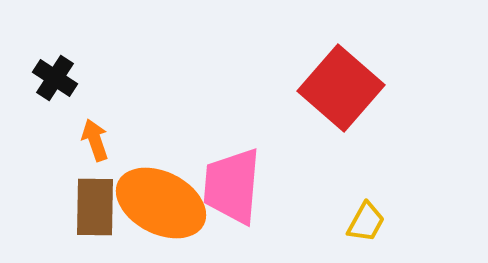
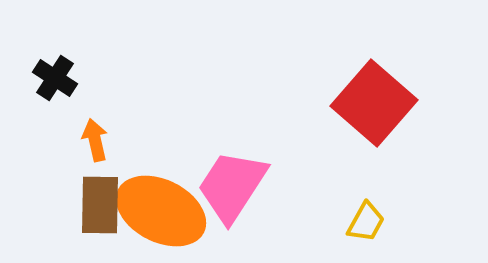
red square: moved 33 px right, 15 px down
orange arrow: rotated 6 degrees clockwise
pink trapezoid: rotated 28 degrees clockwise
orange ellipse: moved 8 px down
brown rectangle: moved 5 px right, 2 px up
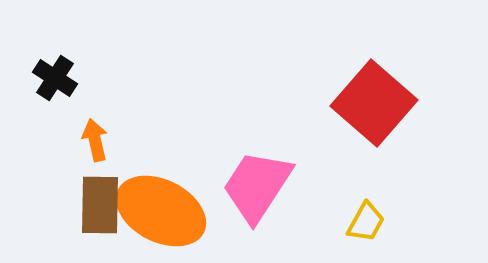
pink trapezoid: moved 25 px right
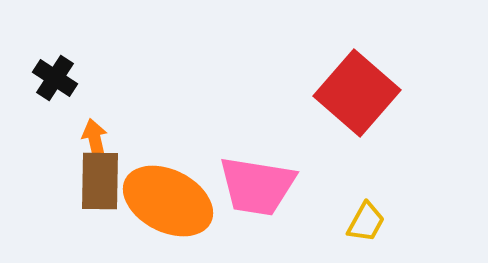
red square: moved 17 px left, 10 px up
pink trapezoid: rotated 114 degrees counterclockwise
brown rectangle: moved 24 px up
orange ellipse: moved 7 px right, 10 px up
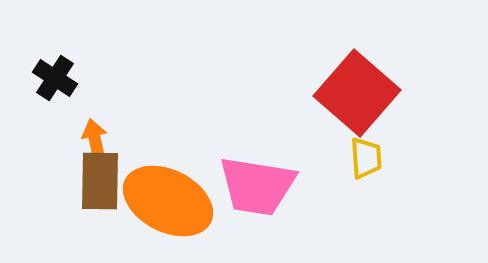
yellow trapezoid: moved 64 px up; rotated 33 degrees counterclockwise
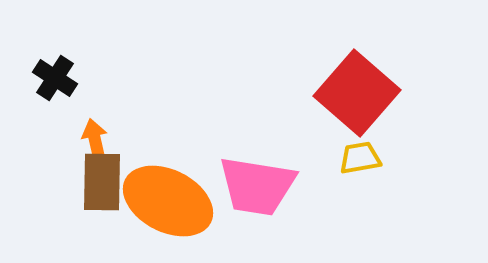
yellow trapezoid: moved 6 px left; rotated 96 degrees counterclockwise
brown rectangle: moved 2 px right, 1 px down
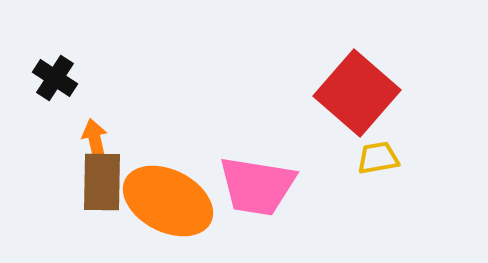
yellow trapezoid: moved 18 px right
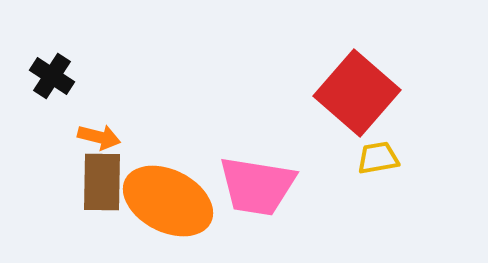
black cross: moved 3 px left, 2 px up
orange arrow: moved 4 px right, 3 px up; rotated 117 degrees clockwise
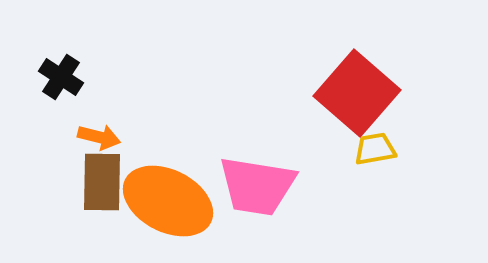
black cross: moved 9 px right, 1 px down
yellow trapezoid: moved 3 px left, 9 px up
